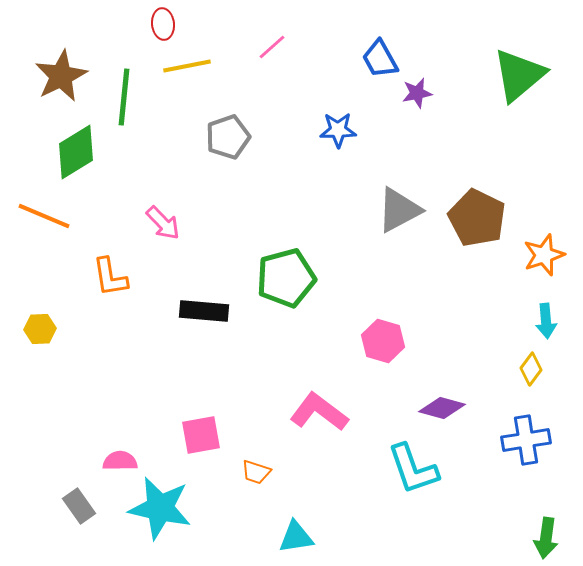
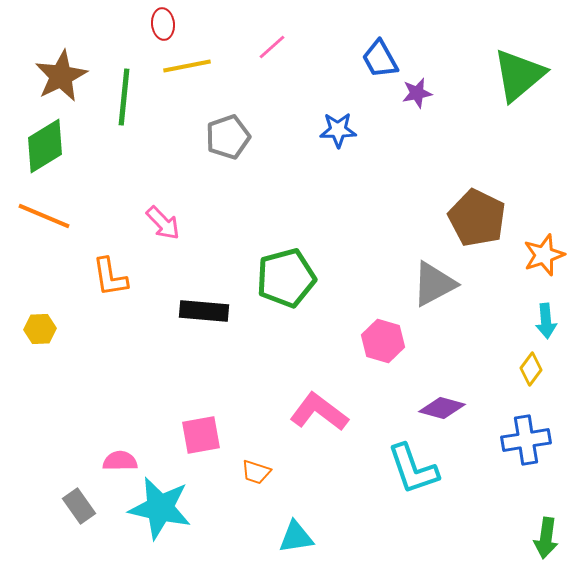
green diamond: moved 31 px left, 6 px up
gray triangle: moved 35 px right, 74 px down
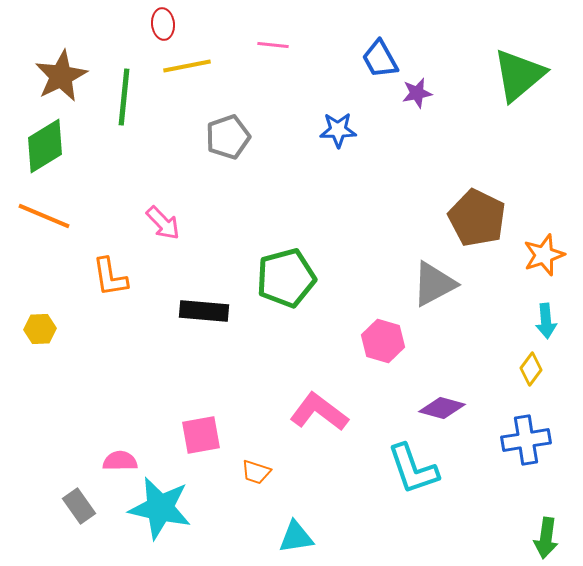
pink line: moved 1 px right, 2 px up; rotated 48 degrees clockwise
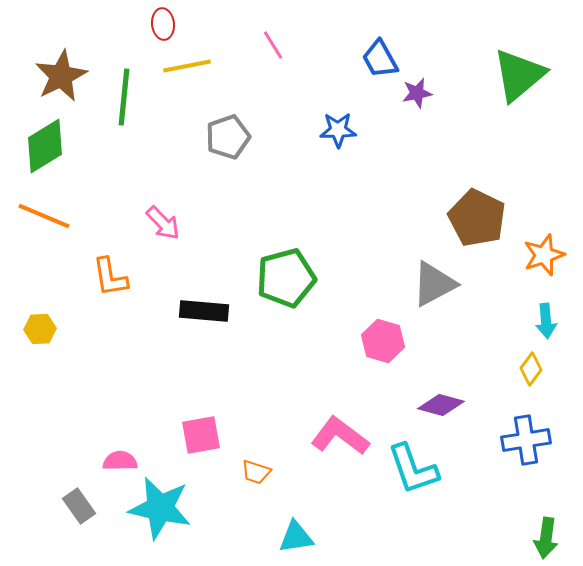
pink line: rotated 52 degrees clockwise
purple diamond: moved 1 px left, 3 px up
pink L-shape: moved 21 px right, 24 px down
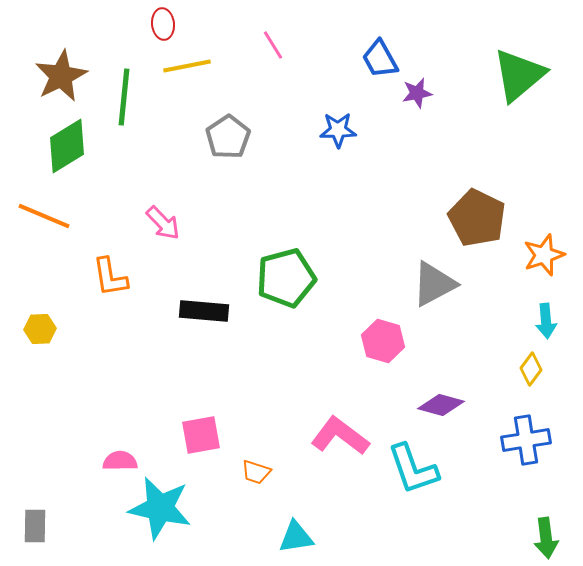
gray pentagon: rotated 15 degrees counterclockwise
green diamond: moved 22 px right
gray rectangle: moved 44 px left, 20 px down; rotated 36 degrees clockwise
green arrow: rotated 15 degrees counterclockwise
